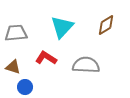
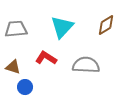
gray trapezoid: moved 4 px up
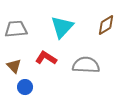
brown triangle: moved 1 px right, 1 px up; rotated 28 degrees clockwise
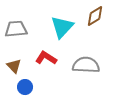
brown diamond: moved 11 px left, 9 px up
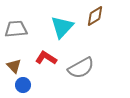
gray semicircle: moved 5 px left, 3 px down; rotated 148 degrees clockwise
blue circle: moved 2 px left, 2 px up
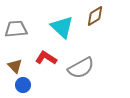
cyan triangle: rotated 30 degrees counterclockwise
brown triangle: moved 1 px right
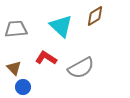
cyan triangle: moved 1 px left, 1 px up
brown triangle: moved 1 px left, 2 px down
blue circle: moved 2 px down
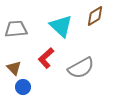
red L-shape: rotated 75 degrees counterclockwise
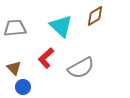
gray trapezoid: moved 1 px left, 1 px up
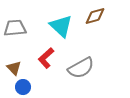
brown diamond: rotated 15 degrees clockwise
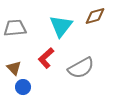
cyan triangle: rotated 25 degrees clockwise
